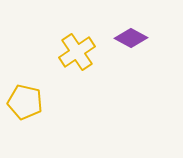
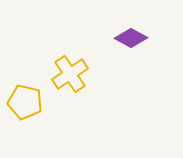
yellow cross: moved 7 px left, 22 px down
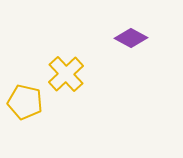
yellow cross: moved 4 px left; rotated 9 degrees counterclockwise
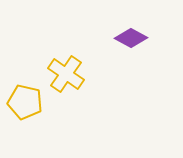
yellow cross: rotated 12 degrees counterclockwise
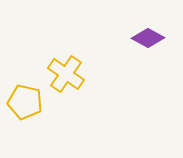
purple diamond: moved 17 px right
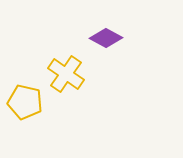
purple diamond: moved 42 px left
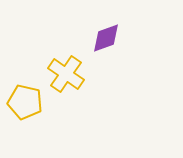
purple diamond: rotated 48 degrees counterclockwise
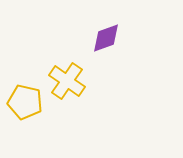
yellow cross: moved 1 px right, 7 px down
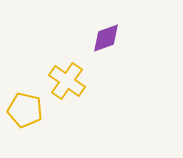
yellow pentagon: moved 8 px down
